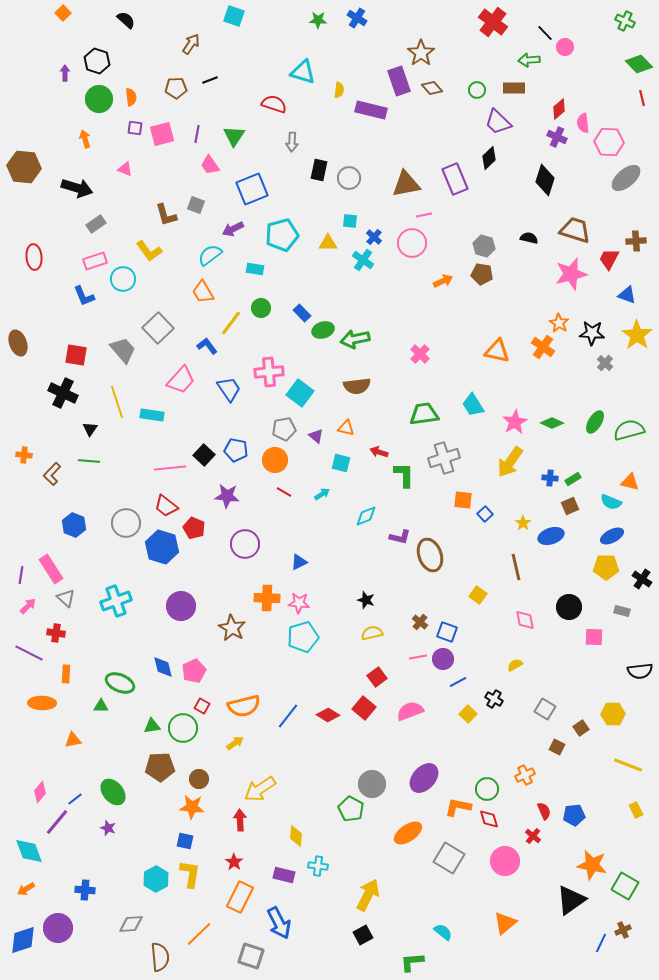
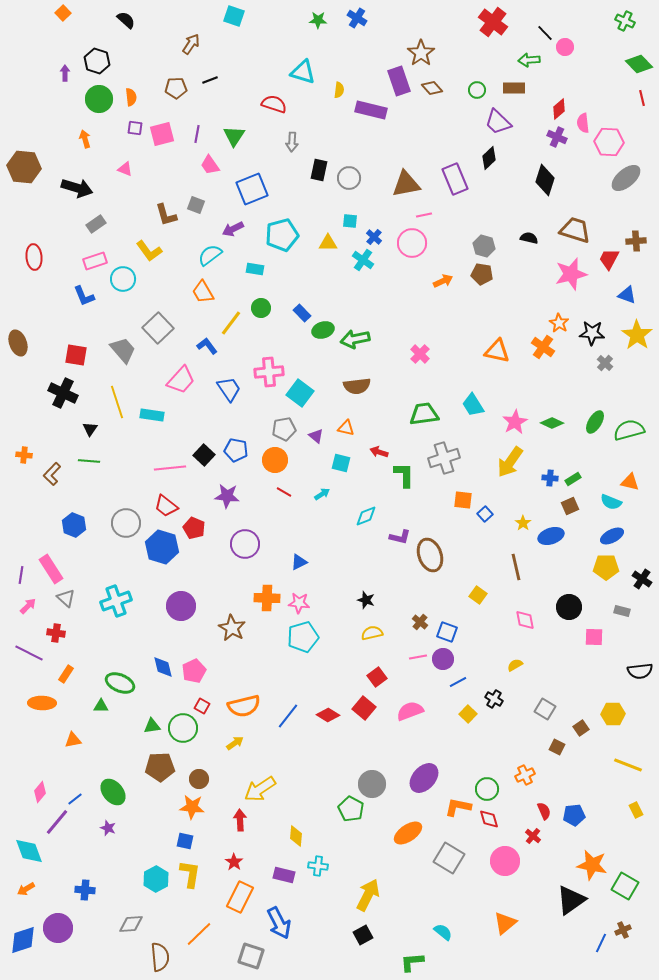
orange rectangle at (66, 674): rotated 30 degrees clockwise
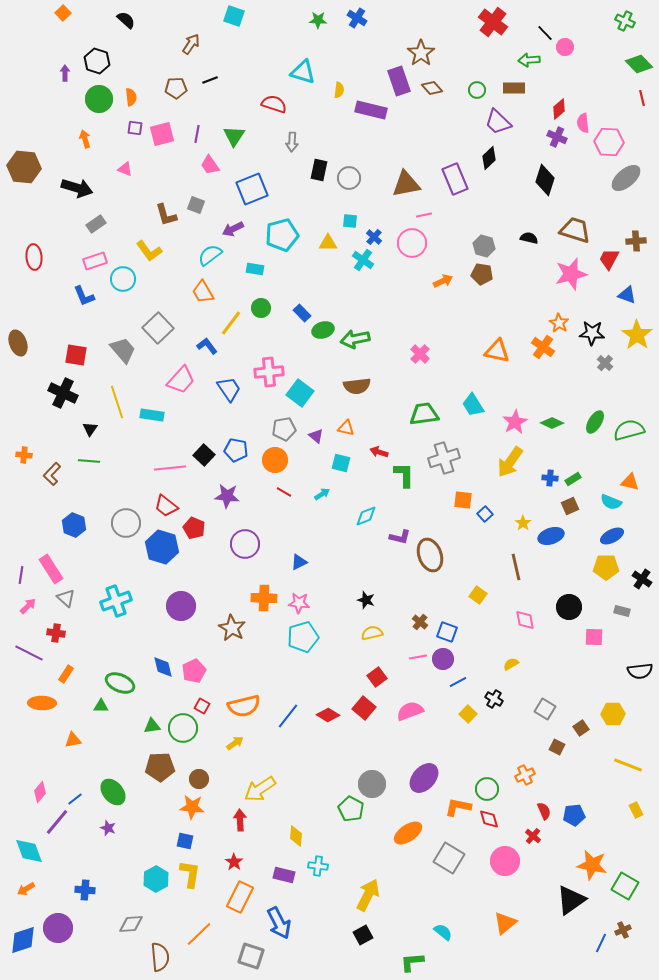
orange cross at (267, 598): moved 3 px left
yellow semicircle at (515, 665): moved 4 px left, 1 px up
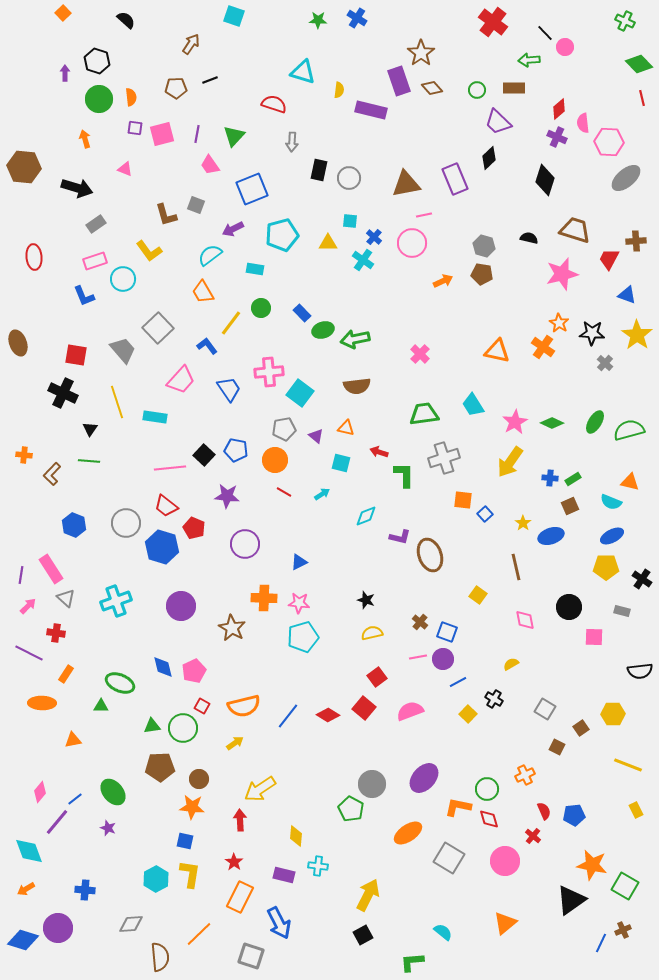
green triangle at (234, 136): rotated 10 degrees clockwise
pink star at (571, 274): moved 9 px left
cyan rectangle at (152, 415): moved 3 px right, 2 px down
blue diamond at (23, 940): rotated 36 degrees clockwise
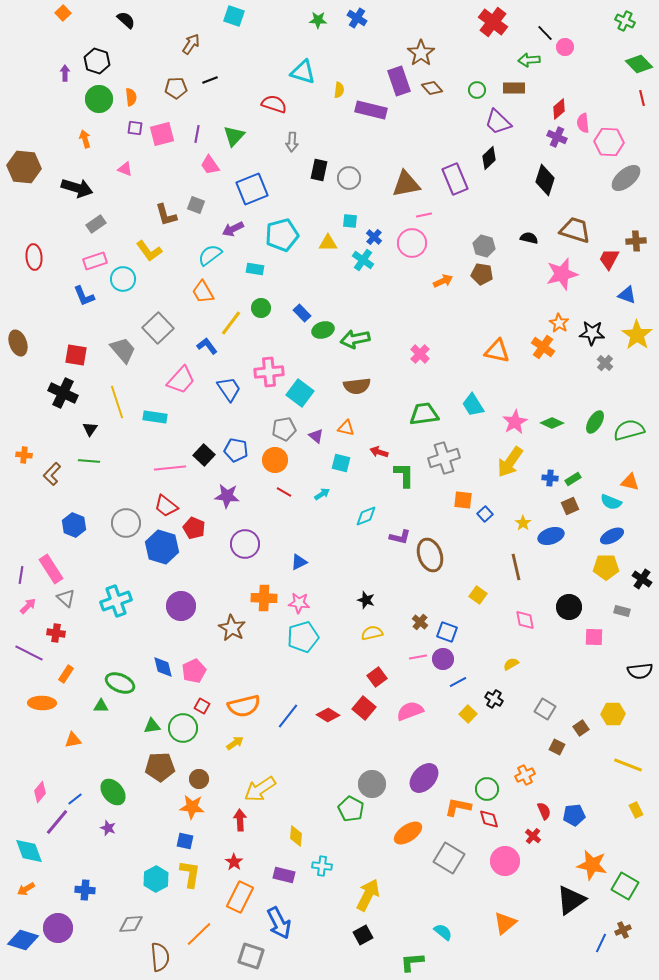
cyan cross at (318, 866): moved 4 px right
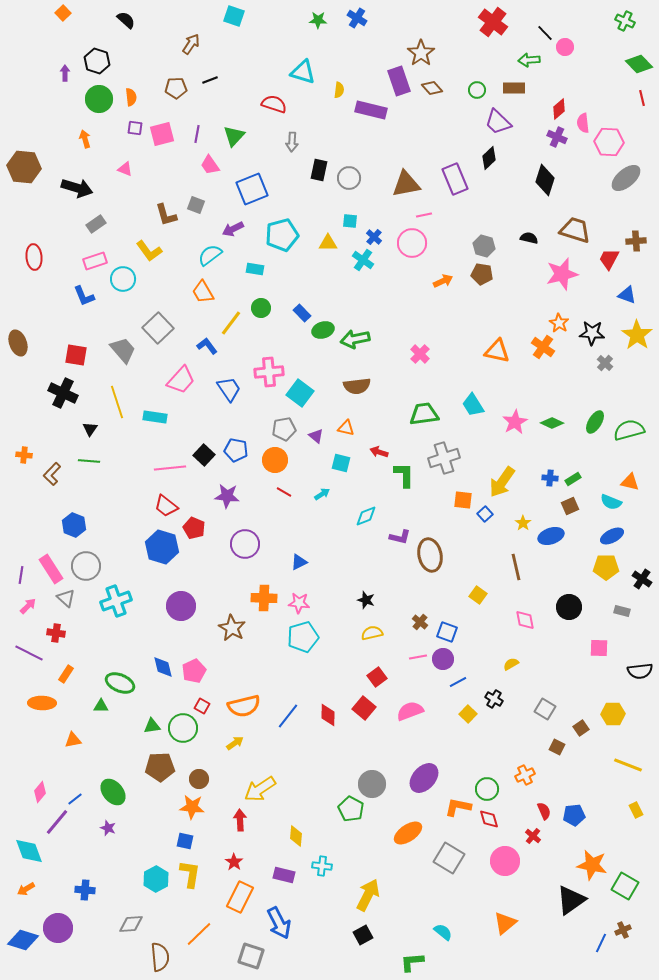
yellow arrow at (510, 462): moved 8 px left, 20 px down
gray circle at (126, 523): moved 40 px left, 43 px down
brown ellipse at (430, 555): rotated 8 degrees clockwise
pink square at (594, 637): moved 5 px right, 11 px down
red diamond at (328, 715): rotated 60 degrees clockwise
